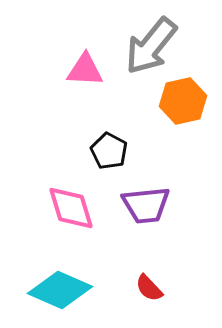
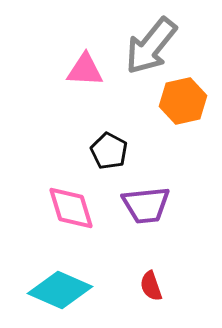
red semicircle: moved 2 px right, 2 px up; rotated 24 degrees clockwise
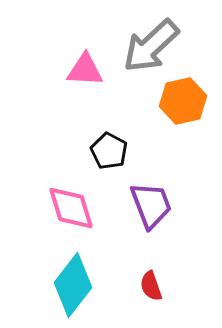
gray arrow: rotated 8 degrees clockwise
purple trapezoid: moved 5 px right; rotated 105 degrees counterclockwise
cyan diamond: moved 13 px right, 5 px up; rotated 76 degrees counterclockwise
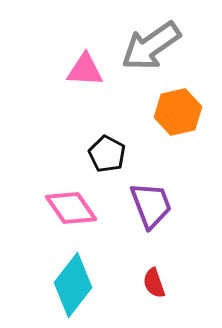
gray arrow: rotated 8 degrees clockwise
orange hexagon: moved 5 px left, 11 px down
black pentagon: moved 2 px left, 3 px down
pink diamond: rotated 18 degrees counterclockwise
red semicircle: moved 3 px right, 3 px up
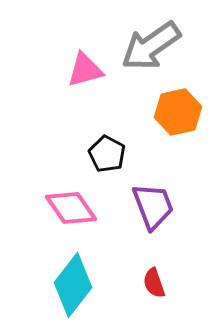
pink triangle: rotated 18 degrees counterclockwise
purple trapezoid: moved 2 px right, 1 px down
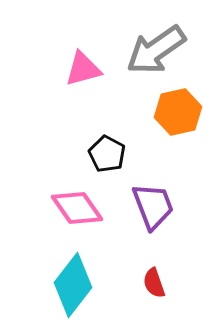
gray arrow: moved 5 px right, 4 px down
pink triangle: moved 2 px left, 1 px up
pink diamond: moved 6 px right
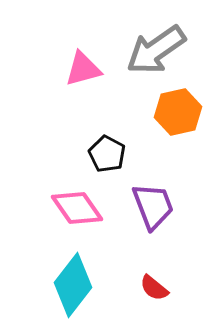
red semicircle: moved 5 px down; rotated 32 degrees counterclockwise
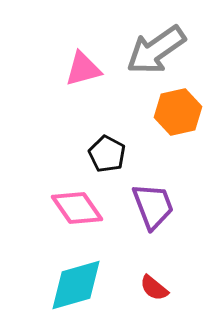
cyan diamond: moved 3 px right; rotated 36 degrees clockwise
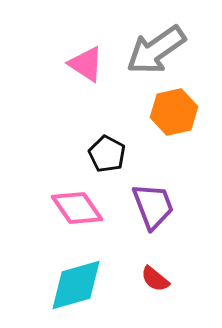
pink triangle: moved 3 px right, 5 px up; rotated 48 degrees clockwise
orange hexagon: moved 4 px left
red semicircle: moved 1 px right, 9 px up
